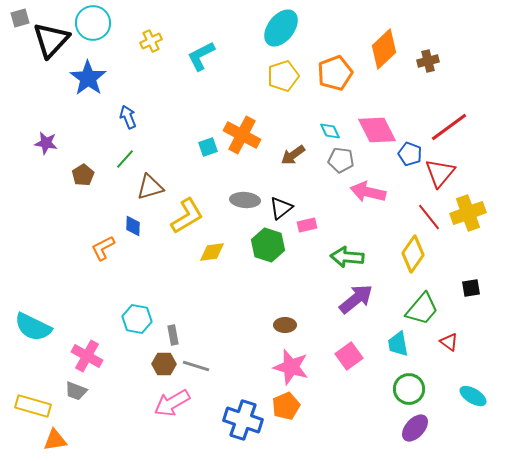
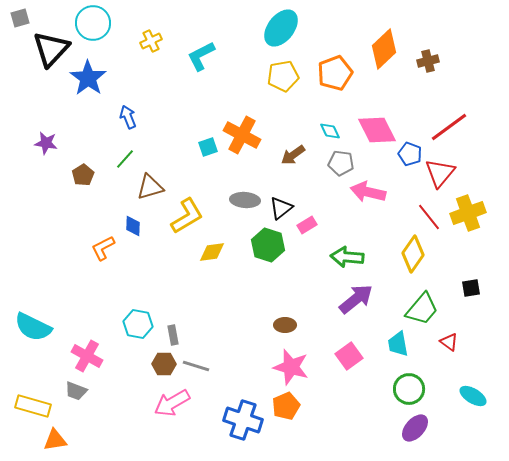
black triangle at (51, 40): moved 9 px down
yellow pentagon at (283, 76): rotated 8 degrees clockwise
gray pentagon at (341, 160): moved 3 px down
pink rectangle at (307, 225): rotated 18 degrees counterclockwise
cyan hexagon at (137, 319): moved 1 px right, 5 px down
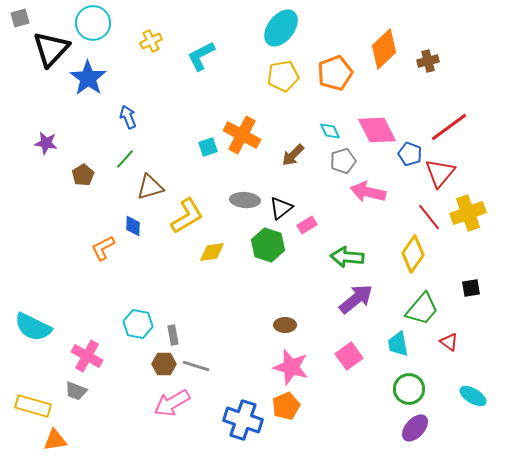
brown arrow at (293, 155): rotated 10 degrees counterclockwise
gray pentagon at (341, 163): moved 2 px right, 2 px up; rotated 25 degrees counterclockwise
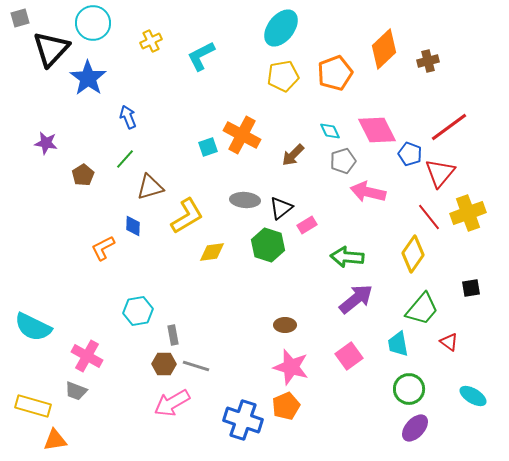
cyan hexagon at (138, 324): moved 13 px up; rotated 20 degrees counterclockwise
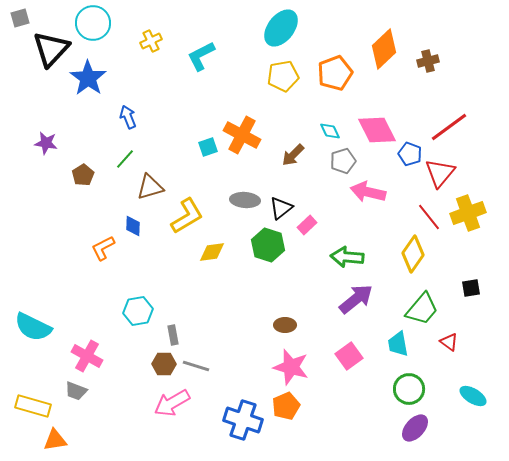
pink rectangle at (307, 225): rotated 12 degrees counterclockwise
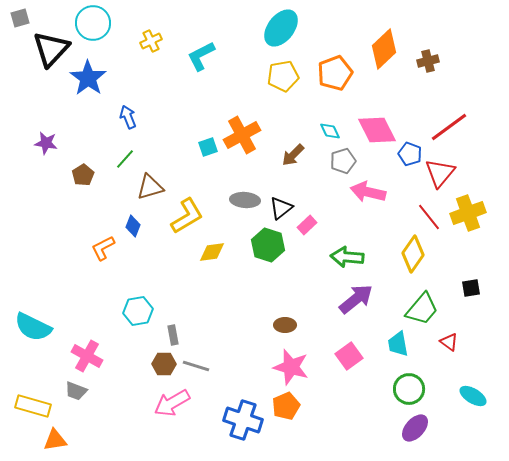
orange cross at (242, 135): rotated 33 degrees clockwise
blue diamond at (133, 226): rotated 20 degrees clockwise
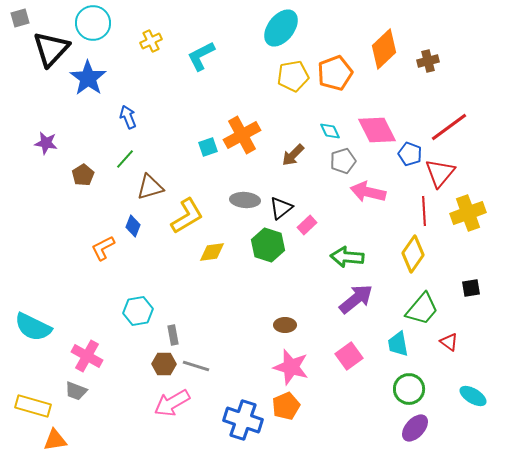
yellow pentagon at (283, 76): moved 10 px right
red line at (429, 217): moved 5 px left, 6 px up; rotated 36 degrees clockwise
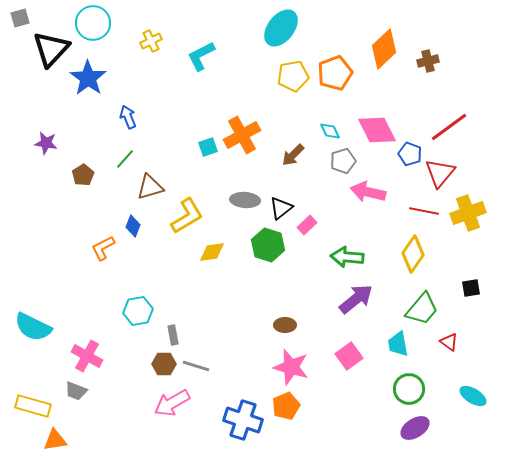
red line at (424, 211): rotated 76 degrees counterclockwise
purple ellipse at (415, 428): rotated 16 degrees clockwise
